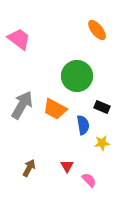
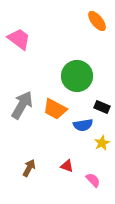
orange ellipse: moved 9 px up
blue semicircle: rotated 90 degrees clockwise
yellow star: rotated 21 degrees counterclockwise
red triangle: rotated 40 degrees counterclockwise
pink semicircle: moved 4 px right
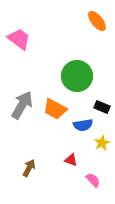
red triangle: moved 4 px right, 6 px up
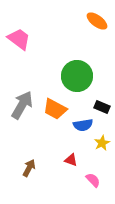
orange ellipse: rotated 15 degrees counterclockwise
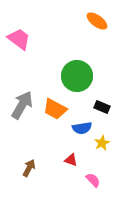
blue semicircle: moved 1 px left, 3 px down
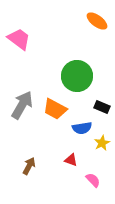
brown arrow: moved 2 px up
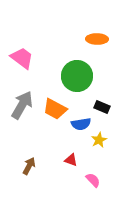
orange ellipse: moved 18 px down; rotated 35 degrees counterclockwise
pink trapezoid: moved 3 px right, 19 px down
blue semicircle: moved 1 px left, 4 px up
yellow star: moved 3 px left, 3 px up
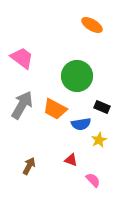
orange ellipse: moved 5 px left, 14 px up; rotated 30 degrees clockwise
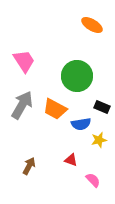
pink trapezoid: moved 2 px right, 3 px down; rotated 20 degrees clockwise
yellow star: rotated 14 degrees clockwise
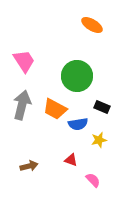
gray arrow: rotated 16 degrees counterclockwise
blue semicircle: moved 3 px left
brown arrow: rotated 48 degrees clockwise
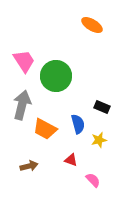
green circle: moved 21 px left
orange trapezoid: moved 10 px left, 20 px down
blue semicircle: rotated 96 degrees counterclockwise
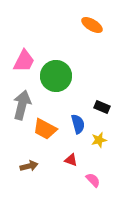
pink trapezoid: rotated 60 degrees clockwise
